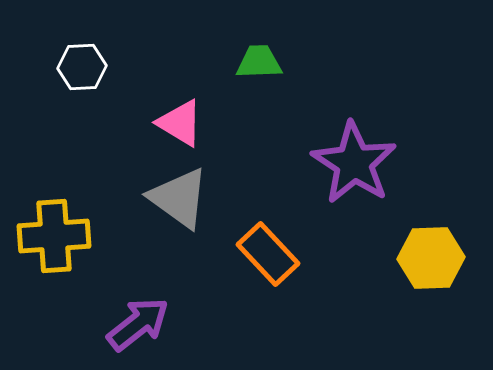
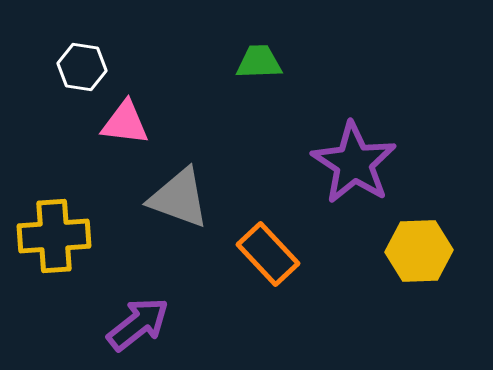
white hexagon: rotated 12 degrees clockwise
pink triangle: moved 55 px left; rotated 24 degrees counterclockwise
gray triangle: rotated 16 degrees counterclockwise
yellow hexagon: moved 12 px left, 7 px up
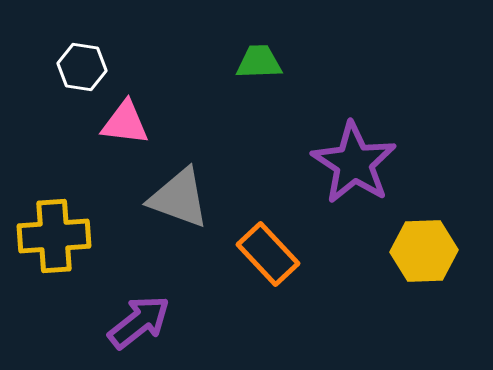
yellow hexagon: moved 5 px right
purple arrow: moved 1 px right, 2 px up
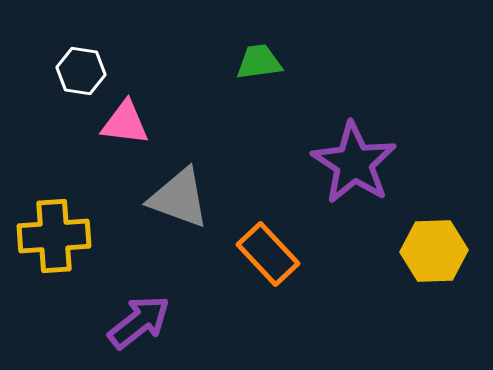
green trapezoid: rotated 6 degrees counterclockwise
white hexagon: moved 1 px left, 4 px down
yellow hexagon: moved 10 px right
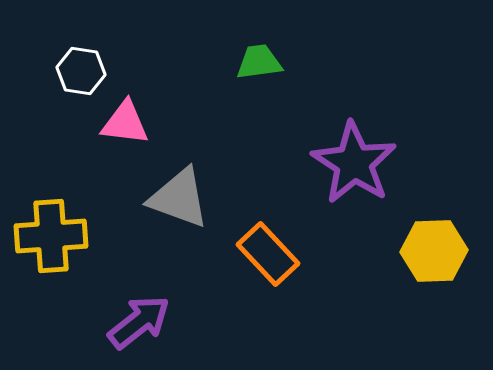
yellow cross: moved 3 px left
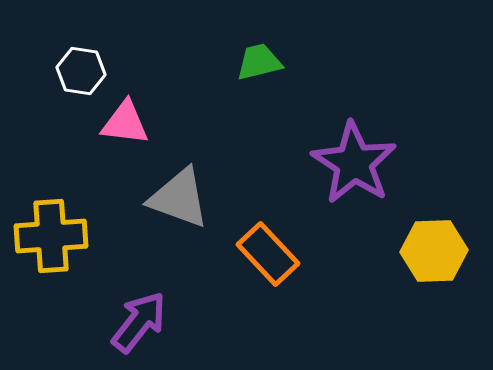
green trapezoid: rotated 6 degrees counterclockwise
purple arrow: rotated 14 degrees counterclockwise
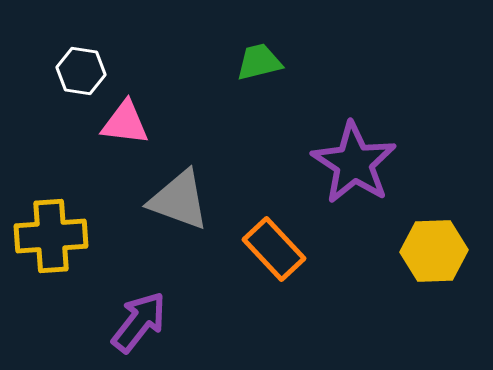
gray triangle: moved 2 px down
orange rectangle: moved 6 px right, 5 px up
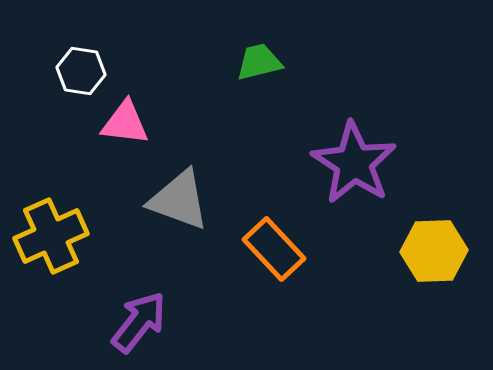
yellow cross: rotated 20 degrees counterclockwise
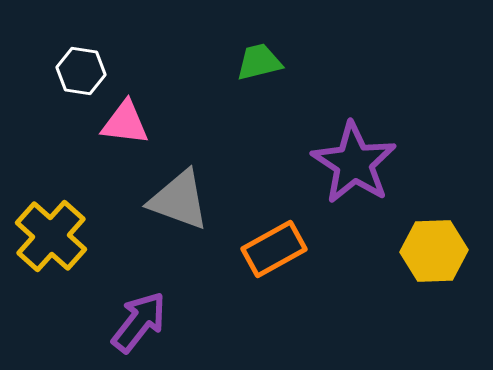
yellow cross: rotated 24 degrees counterclockwise
orange rectangle: rotated 76 degrees counterclockwise
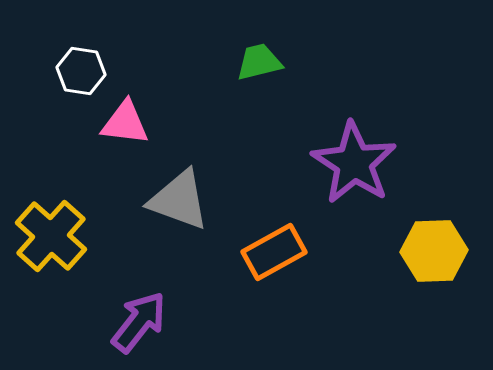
orange rectangle: moved 3 px down
